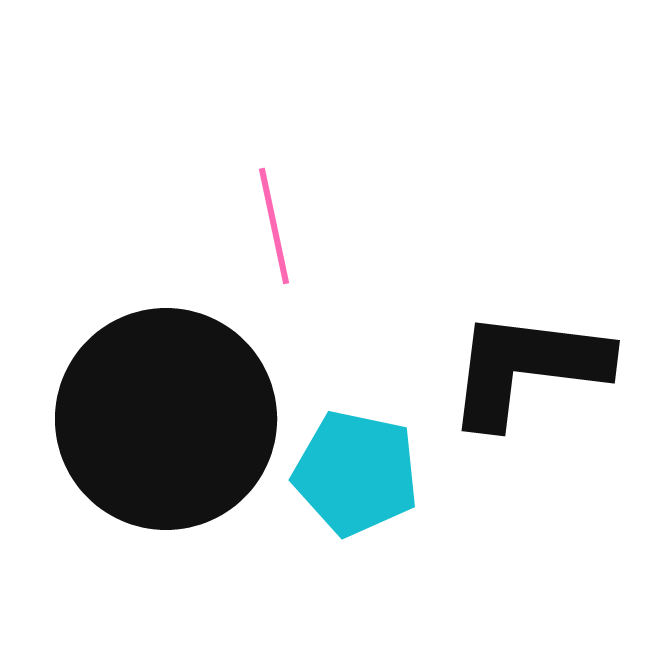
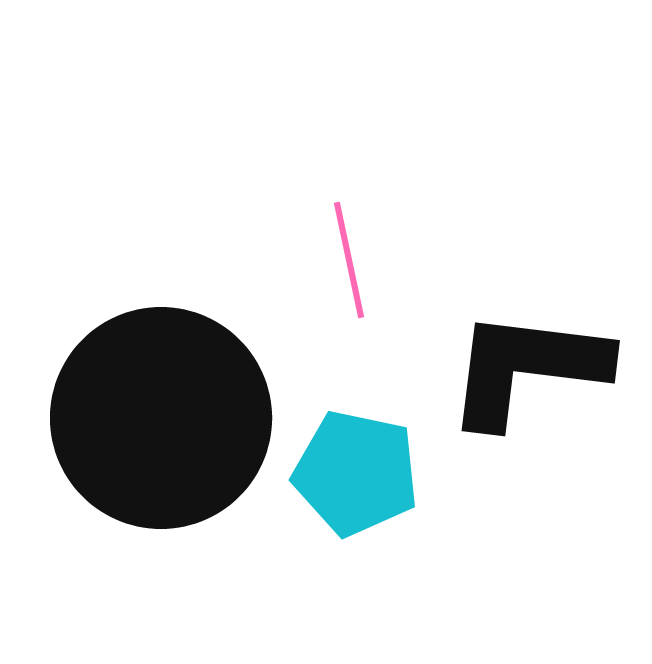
pink line: moved 75 px right, 34 px down
black circle: moved 5 px left, 1 px up
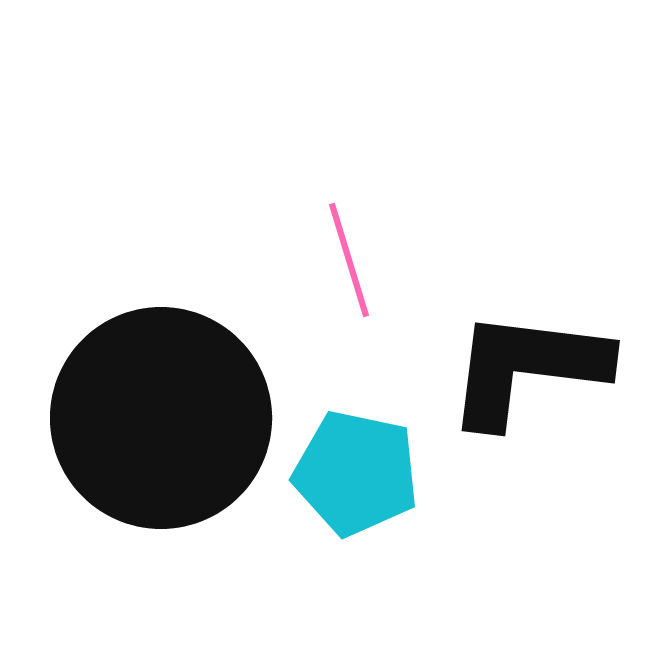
pink line: rotated 5 degrees counterclockwise
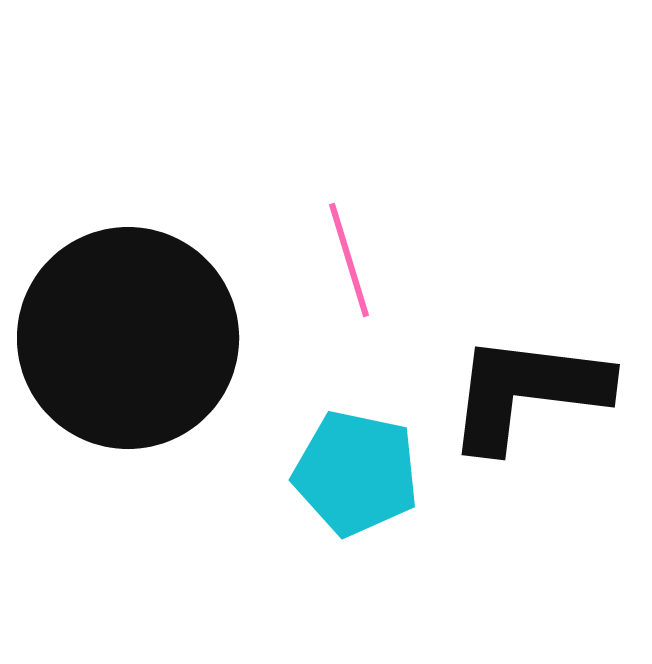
black L-shape: moved 24 px down
black circle: moved 33 px left, 80 px up
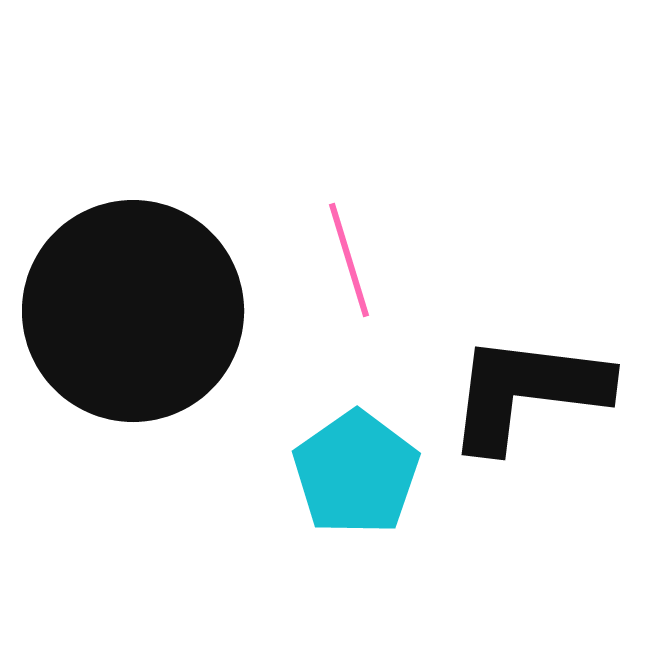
black circle: moved 5 px right, 27 px up
cyan pentagon: rotated 25 degrees clockwise
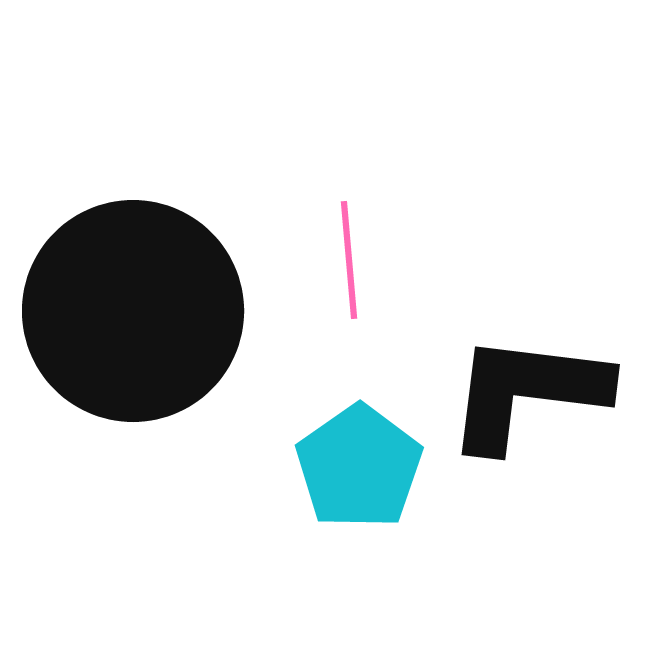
pink line: rotated 12 degrees clockwise
cyan pentagon: moved 3 px right, 6 px up
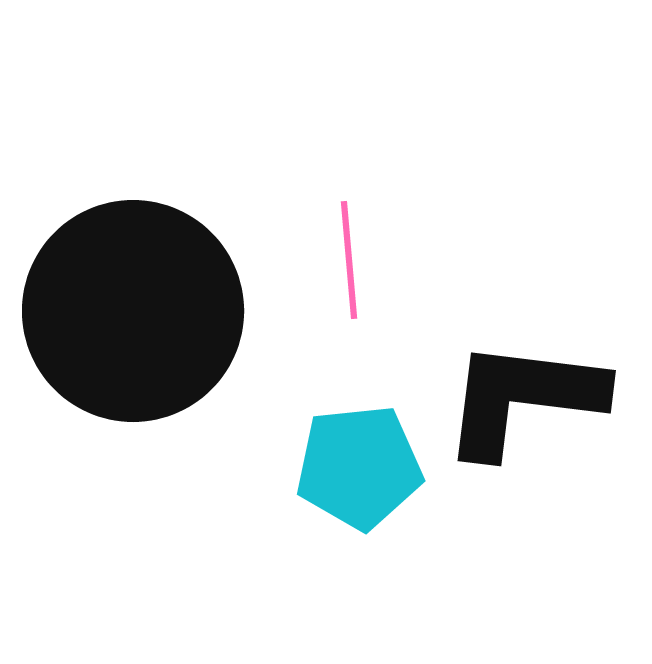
black L-shape: moved 4 px left, 6 px down
cyan pentagon: rotated 29 degrees clockwise
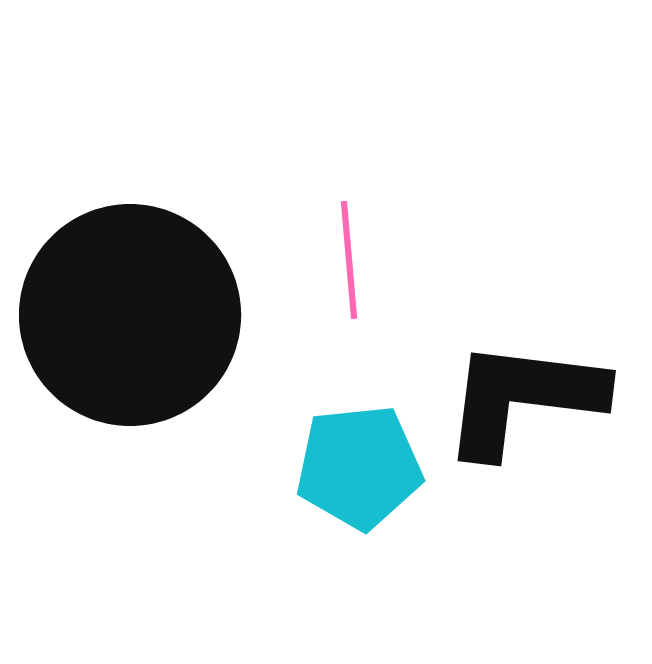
black circle: moved 3 px left, 4 px down
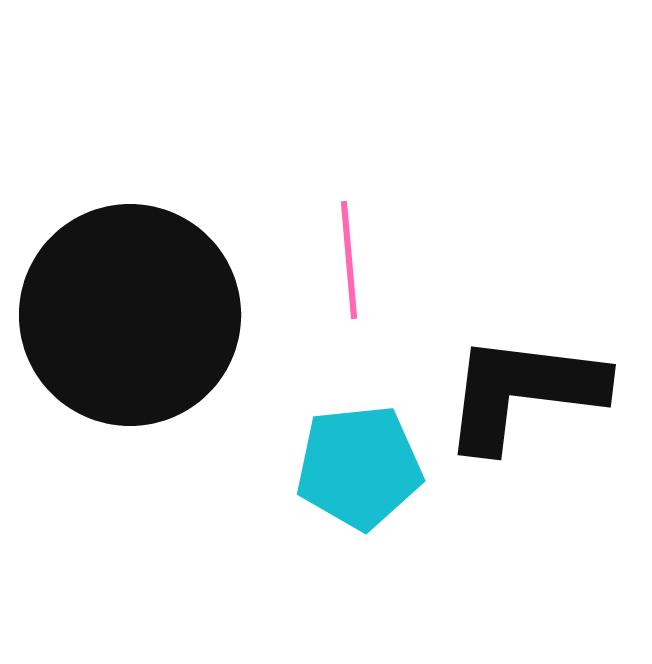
black L-shape: moved 6 px up
